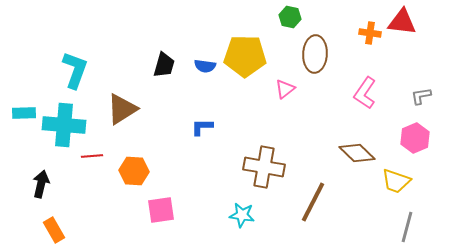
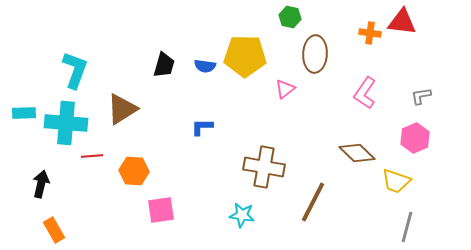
cyan cross: moved 2 px right, 2 px up
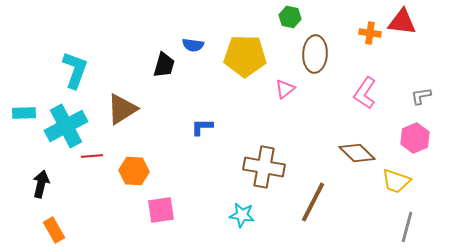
blue semicircle: moved 12 px left, 21 px up
cyan cross: moved 3 px down; rotated 33 degrees counterclockwise
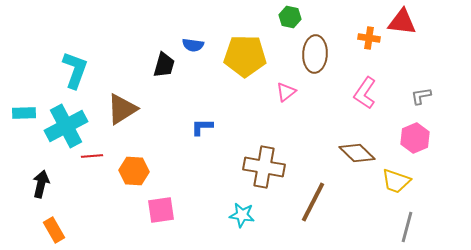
orange cross: moved 1 px left, 5 px down
pink triangle: moved 1 px right, 3 px down
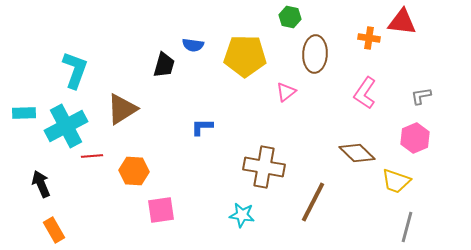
black arrow: rotated 36 degrees counterclockwise
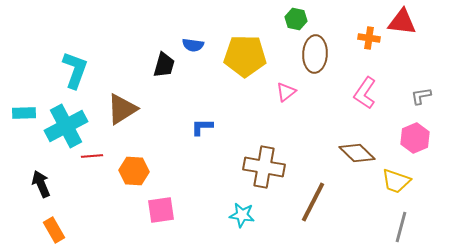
green hexagon: moved 6 px right, 2 px down
gray line: moved 6 px left
